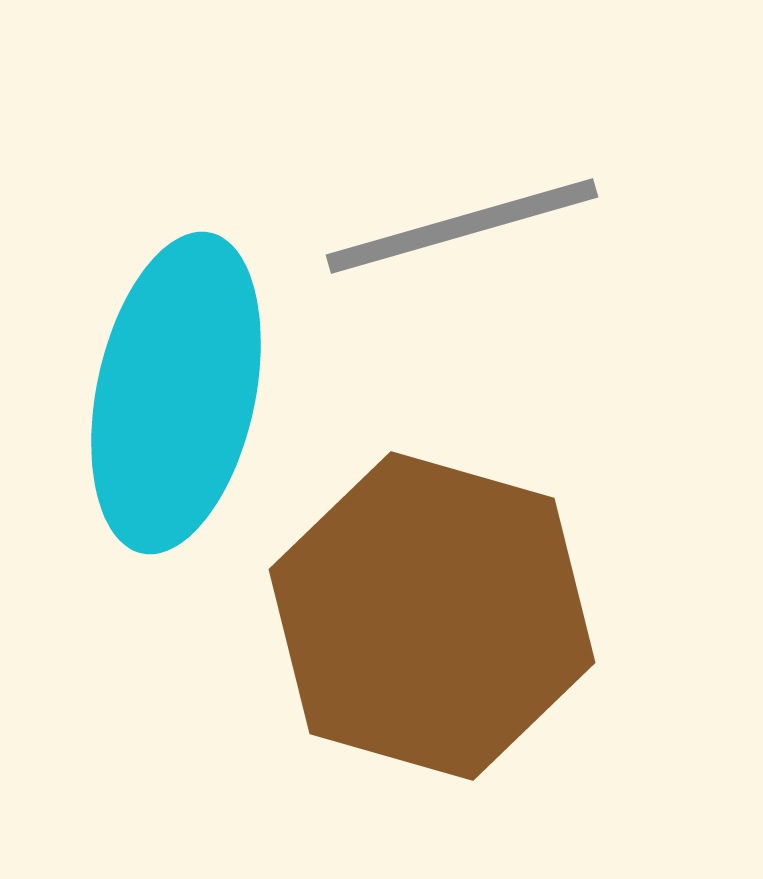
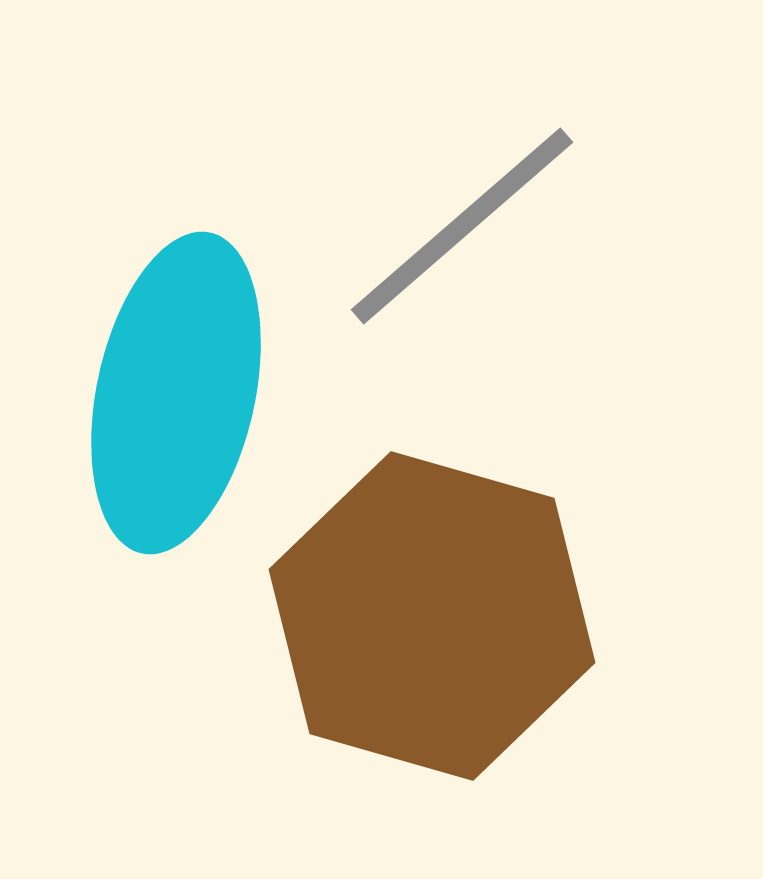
gray line: rotated 25 degrees counterclockwise
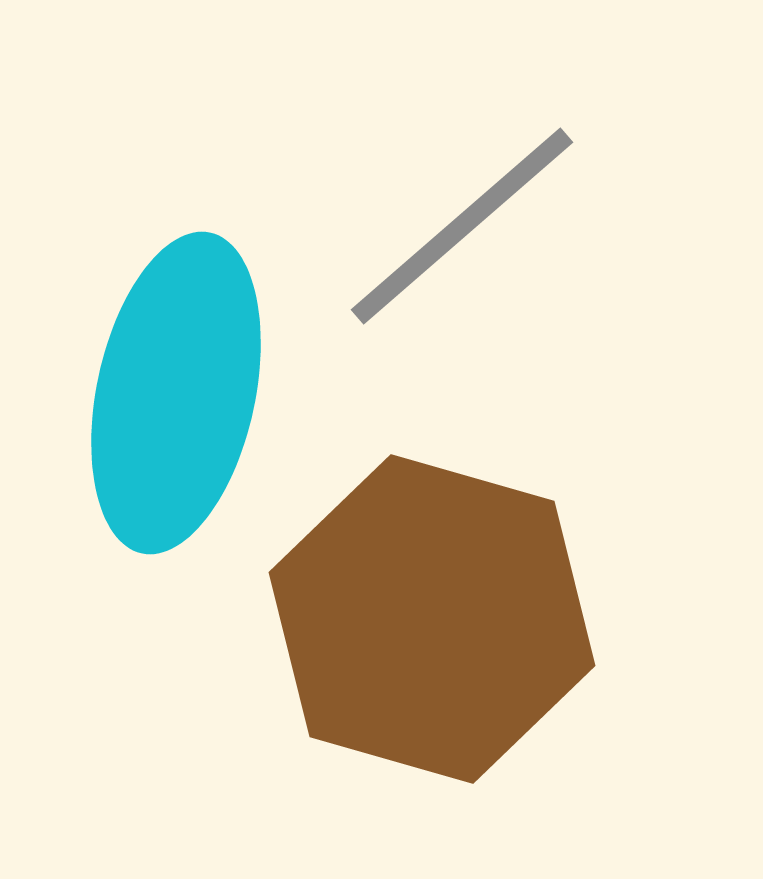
brown hexagon: moved 3 px down
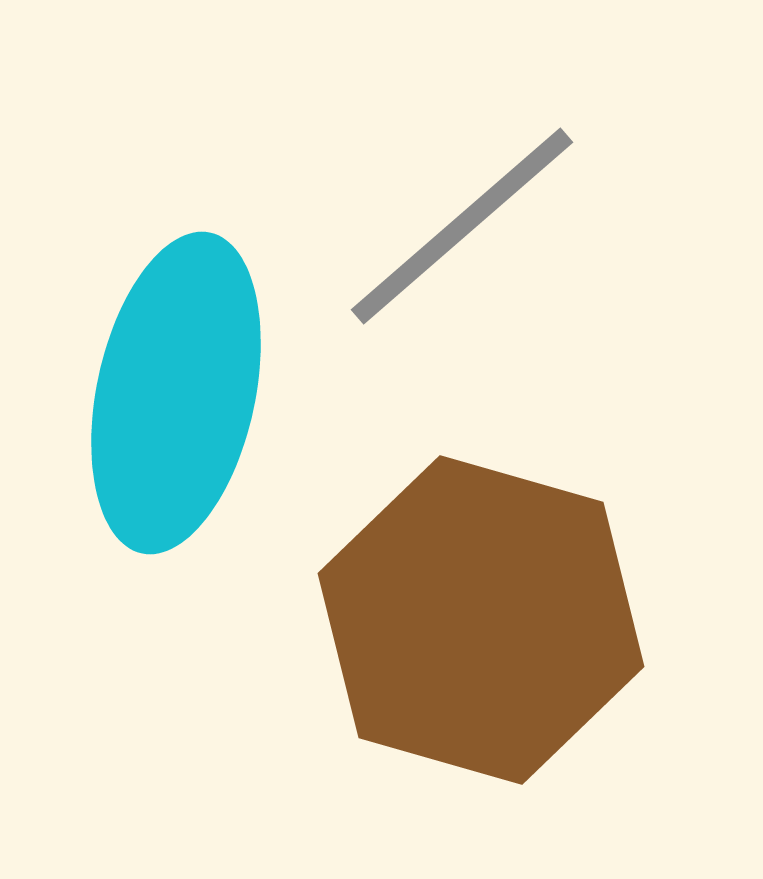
brown hexagon: moved 49 px right, 1 px down
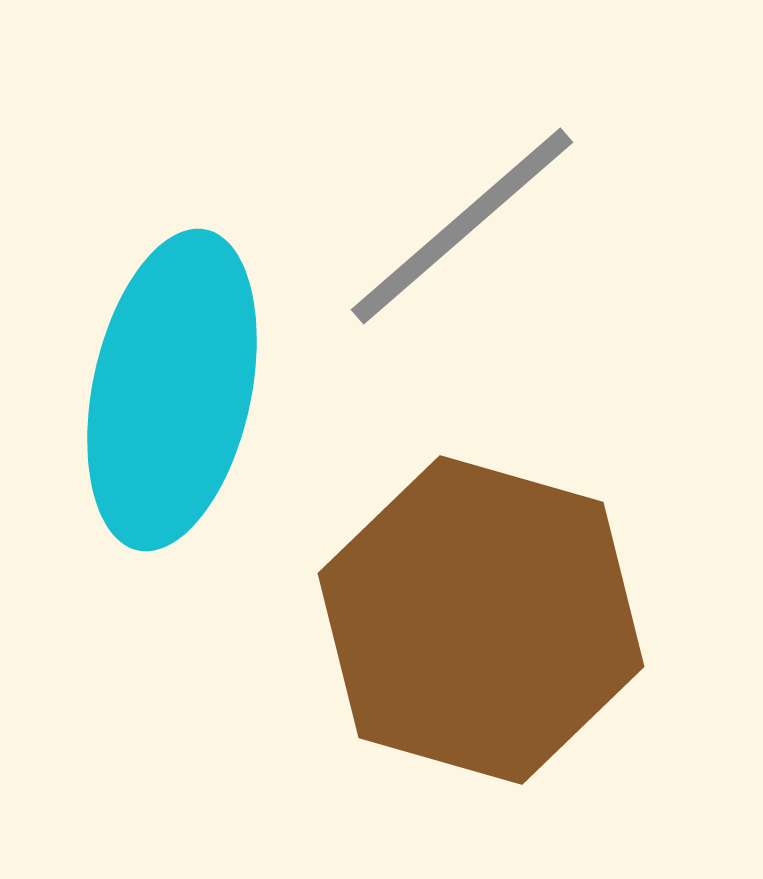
cyan ellipse: moved 4 px left, 3 px up
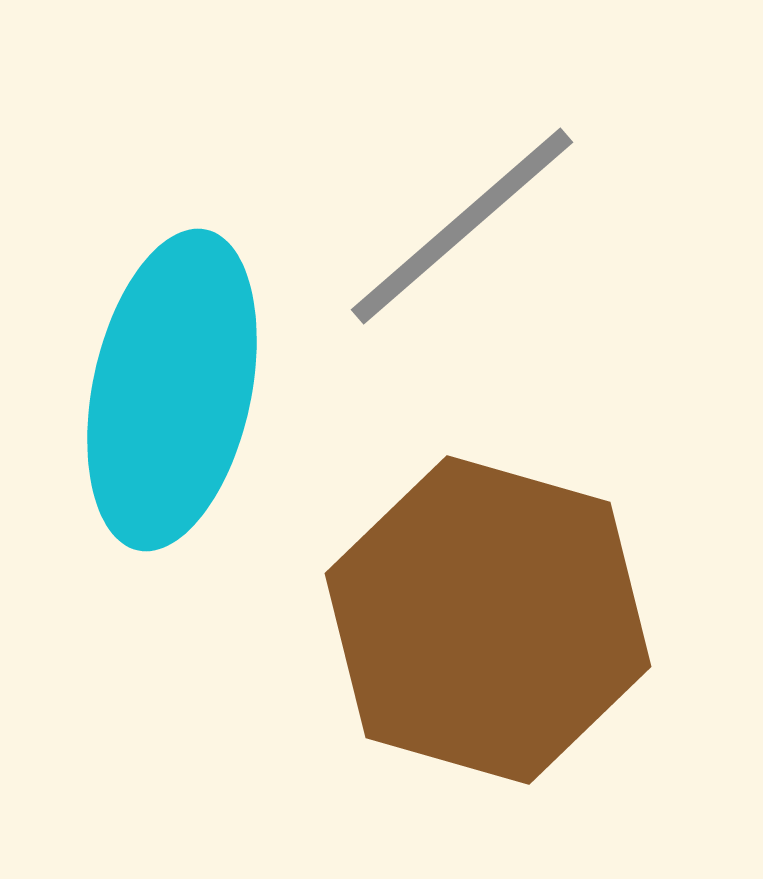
brown hexagon: moved 7 px right
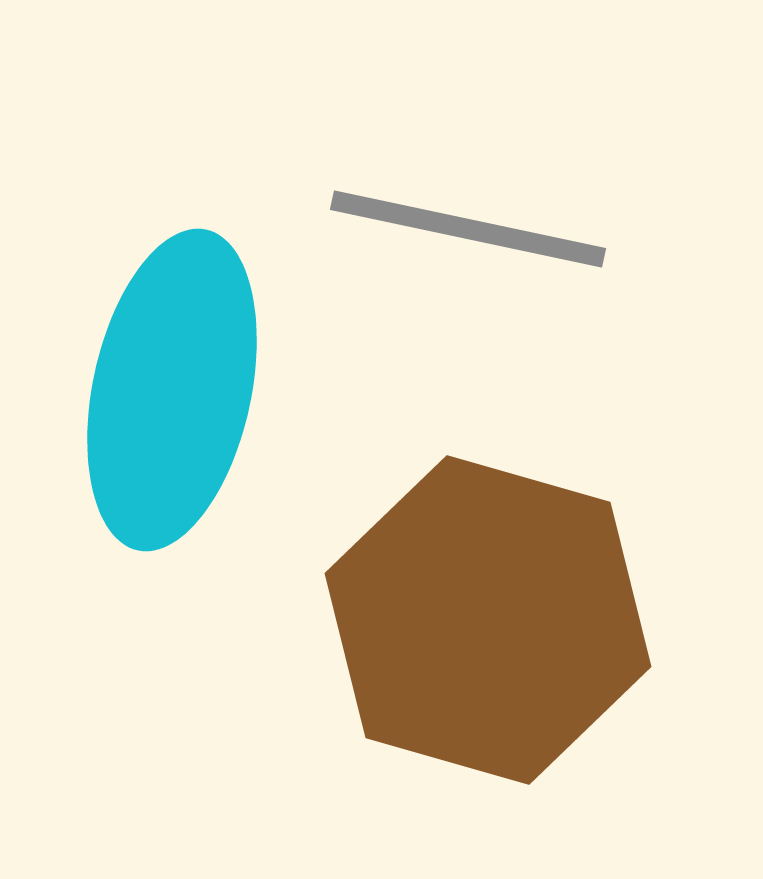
gray line: moved 6 px right, 3 px down; rotated 53 degrees clockwise
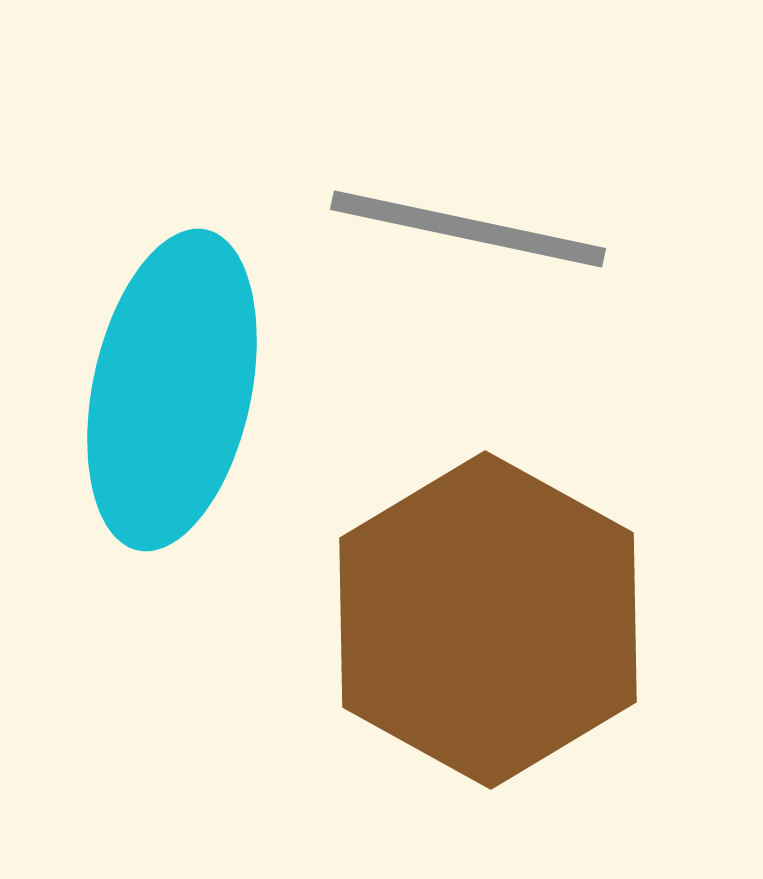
brown hexagon: rotated 13 degrees clockwise
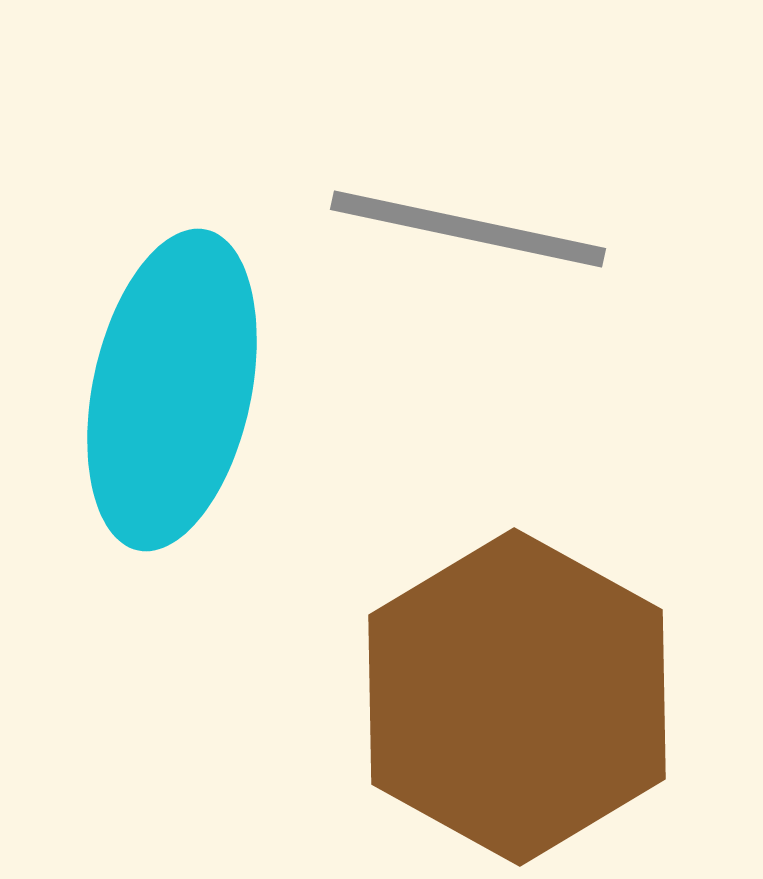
brown hexagon: moved 29 px right, 77 px down
